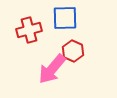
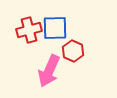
blue square: moved 10 px left, 10 px down
pink arrow: moved 3 px left, 2 px down; rotated 16 degrees counterclockwise
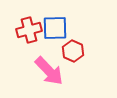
pink arrow: rotated 68 degrees counterclockwise
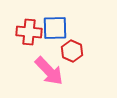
red cross: moved 2 px down; rotated 20 degrees clockwise
red hexagon: moved 1 px left
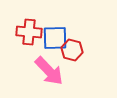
blue square: moved 10 px down
red hexagon: moved 1 px up; rotated 10 degrees counterclockwise
